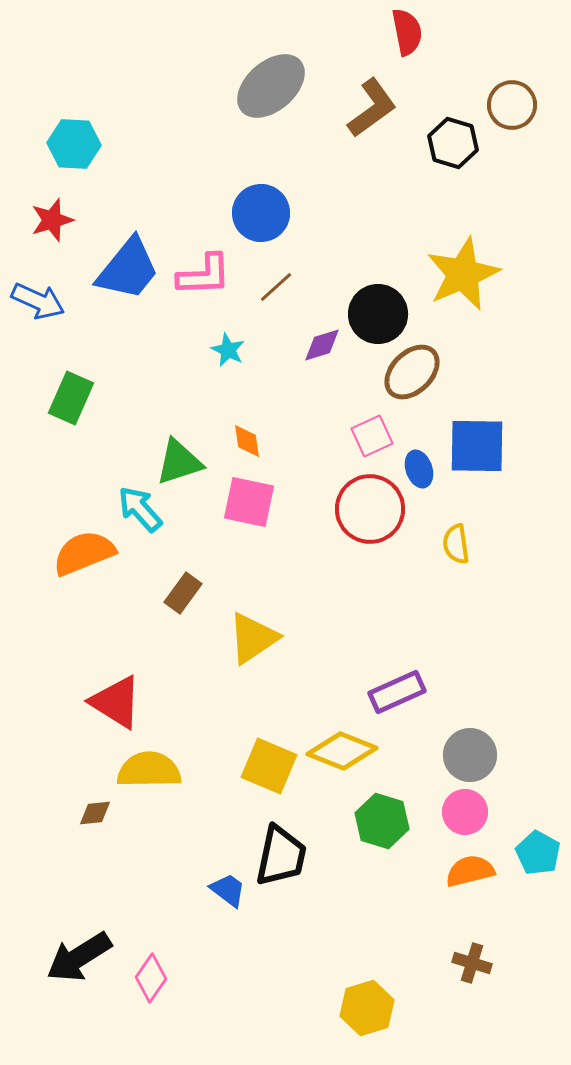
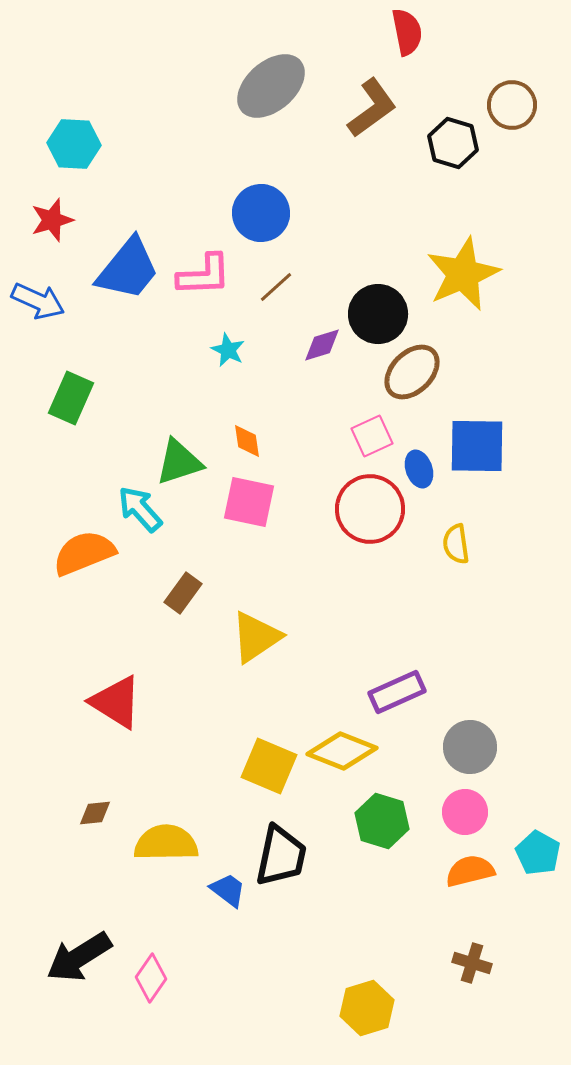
yellow triangle at (253, 638): moved 3 px right, 1 px up
gray circle at (470, 755): moved 8 px up
yellow semicircle at (149, 770): moved 17 px right, 73 px down
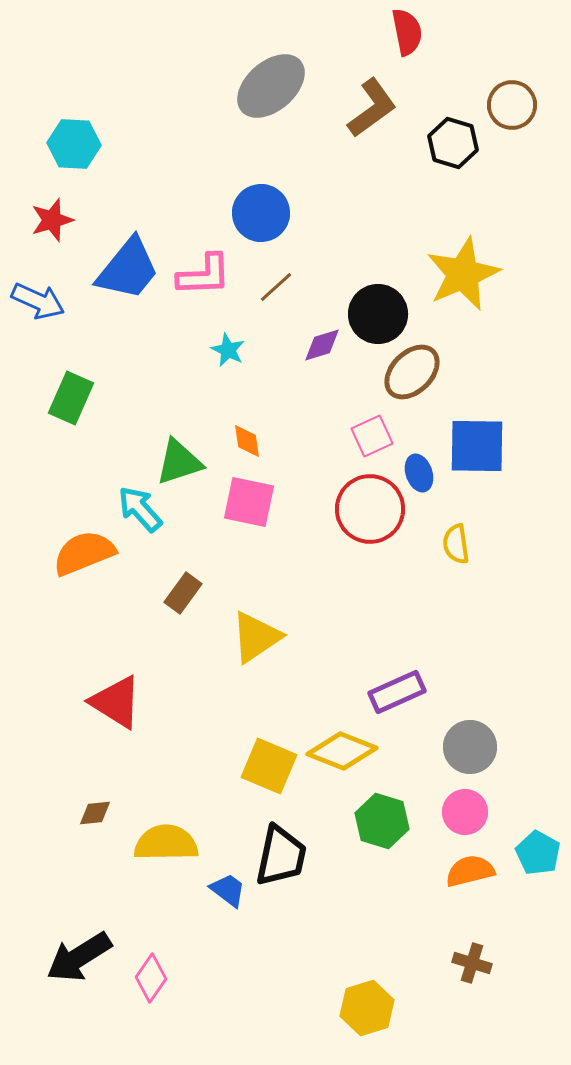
blue ellipse at (419, 469): moved 4 px down
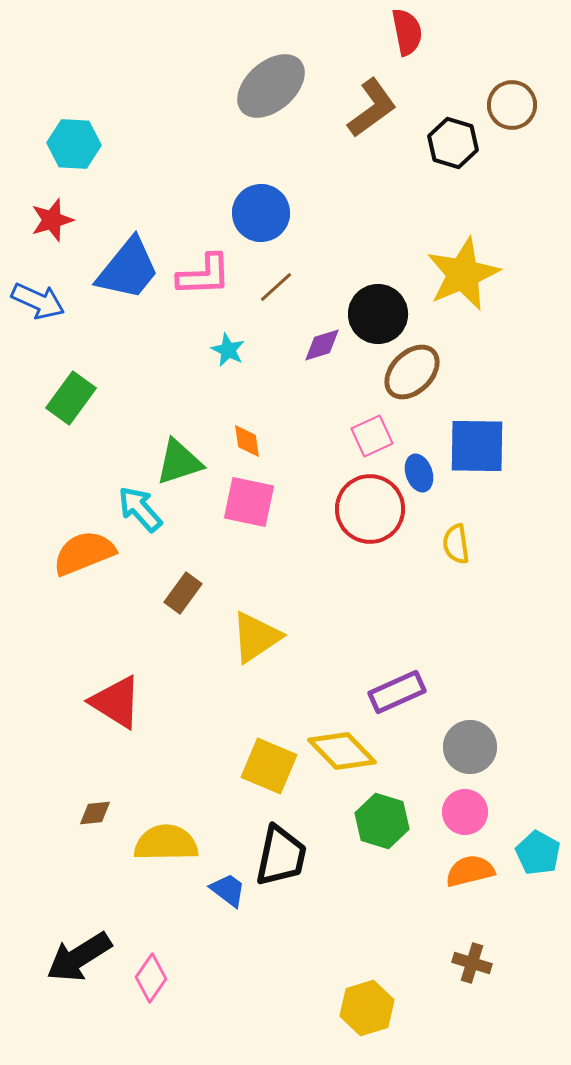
green rectangle at (71, 398): rotated 12 degrees clockwise
yellow diamond at (342, 751): rotated 24 degrees clockwise
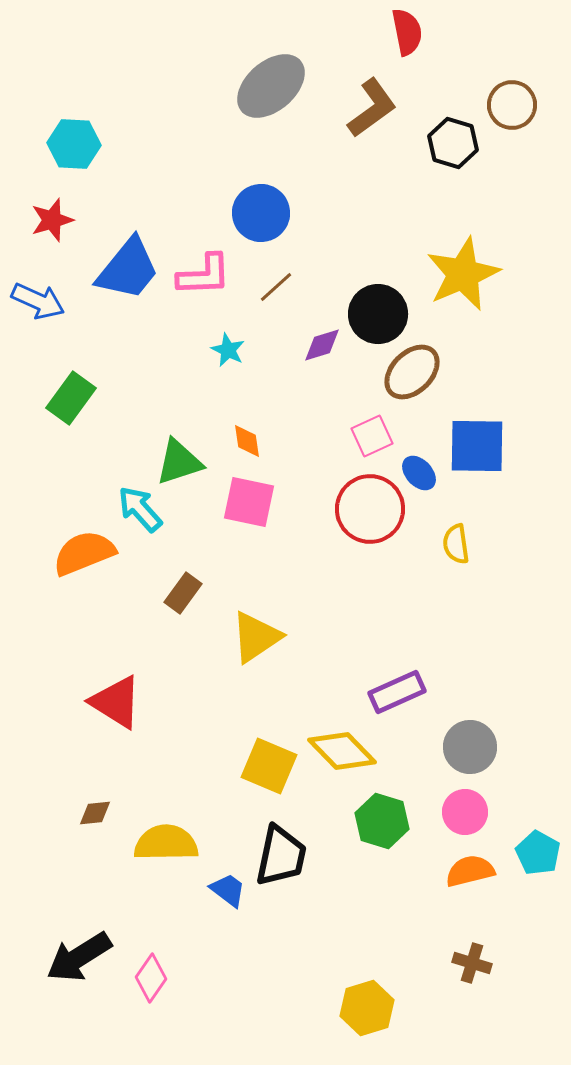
blue ellipse at (419, 473): rotated 24 degrees counterclockwise
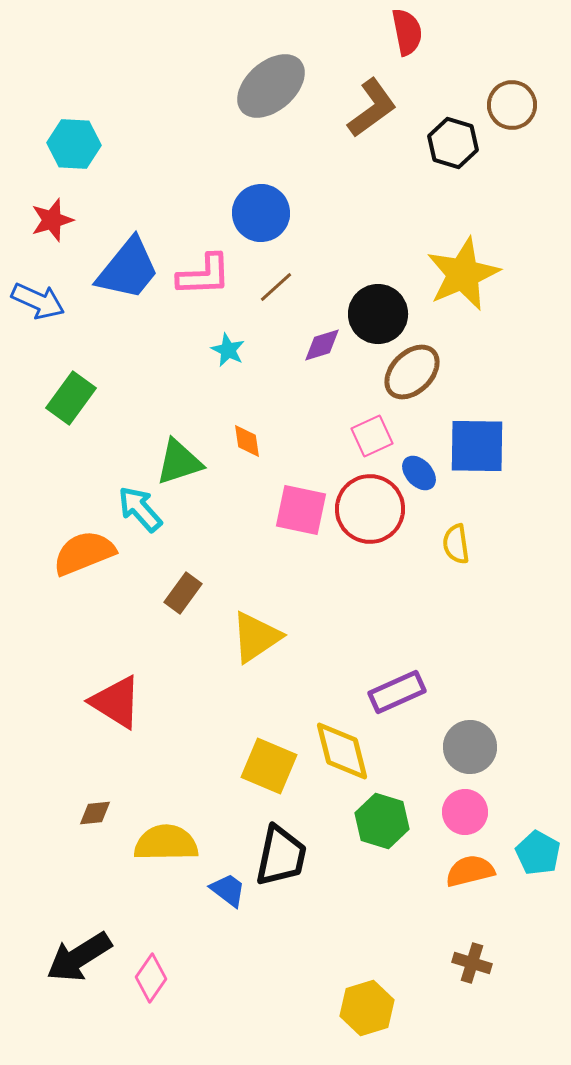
pink square at (249, 502): moved 52 px right, 8 px down
yellow diamond at (342, 751): rotated 30 degrees clockwise
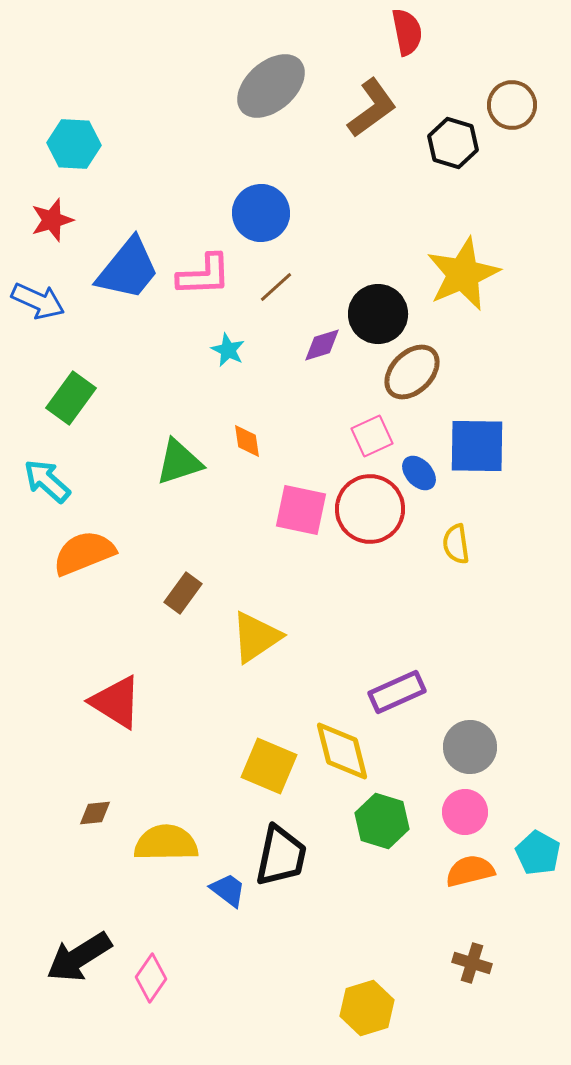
cyan arrow at (140, 509): moved 93 px left, 28 px up; rotated 6 degrees counterclockwise
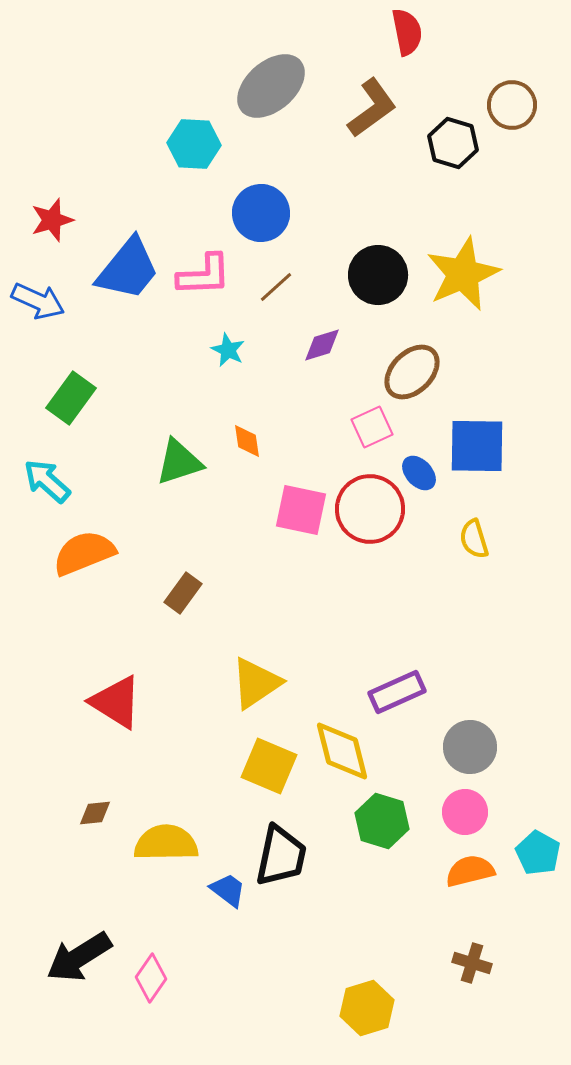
cyan hexagon at (74, 144): moved 120 px right
black circle at (378, 314): moved 39 px up
pink square at (372, 436): moved 9 px up
yellow semicircle at (456, 544): moved 18 px right, 5 px up; rotated 9 degrees counterclockwise
yellow triangle at (256, 637): moved 46 px down
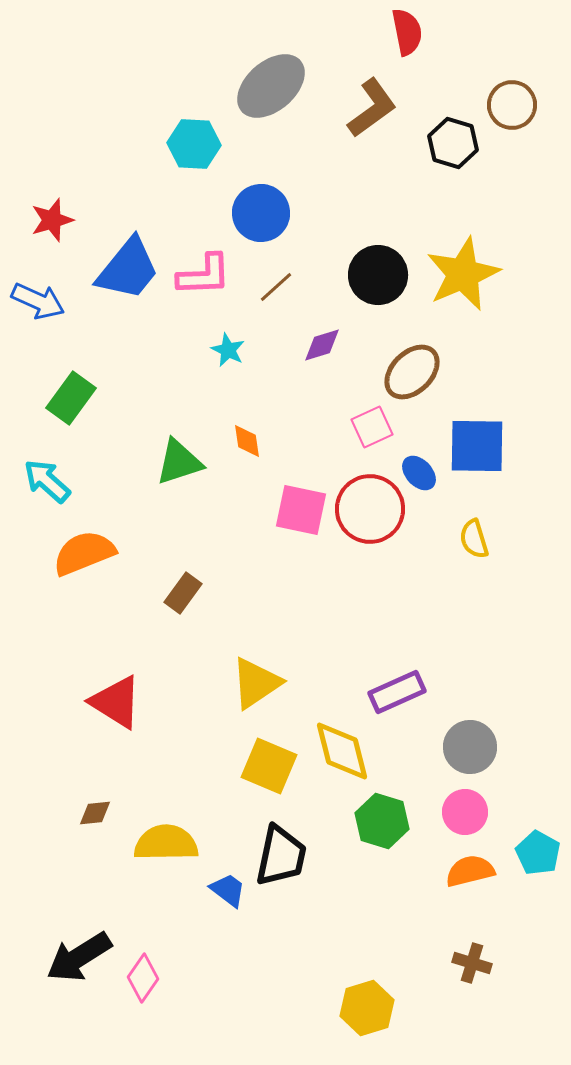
pink diamond at (151, 978): moved 8 px left
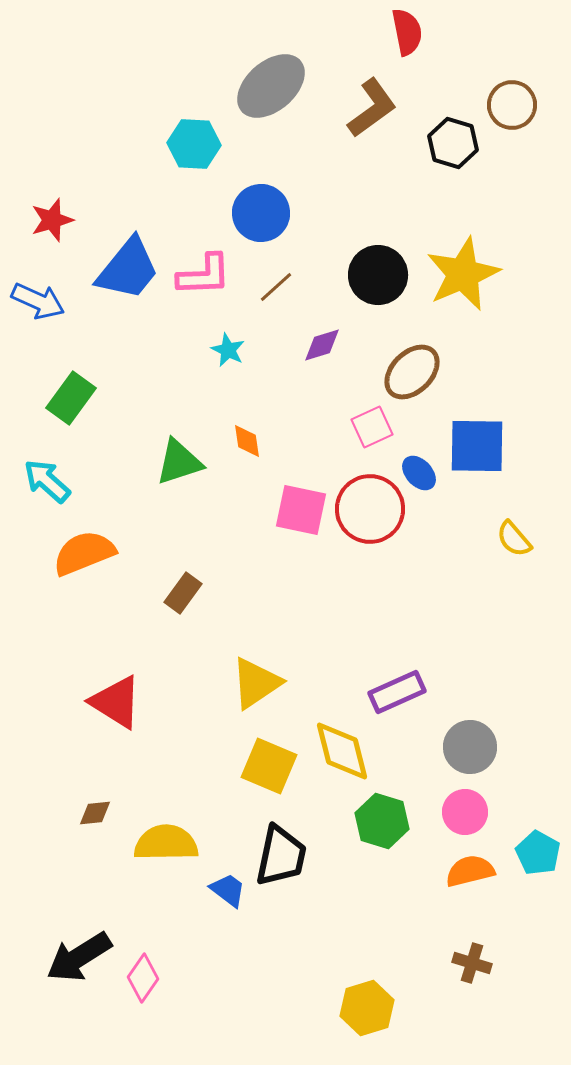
yellow semicircle at (474, 539): moved 40 px right; rotated 24 degrees counterclockwise
